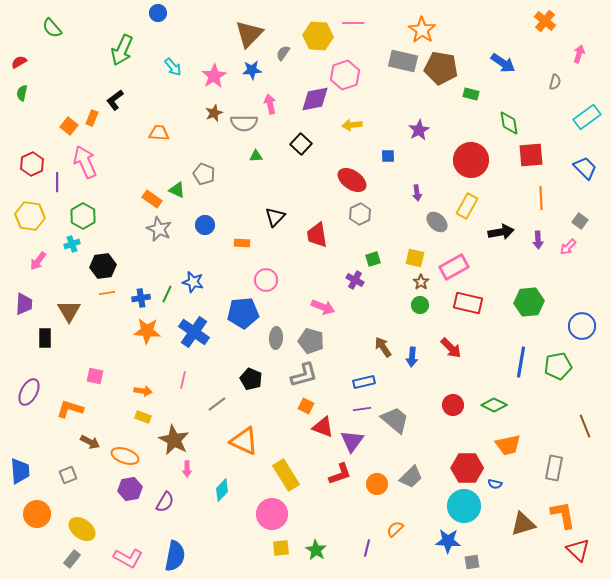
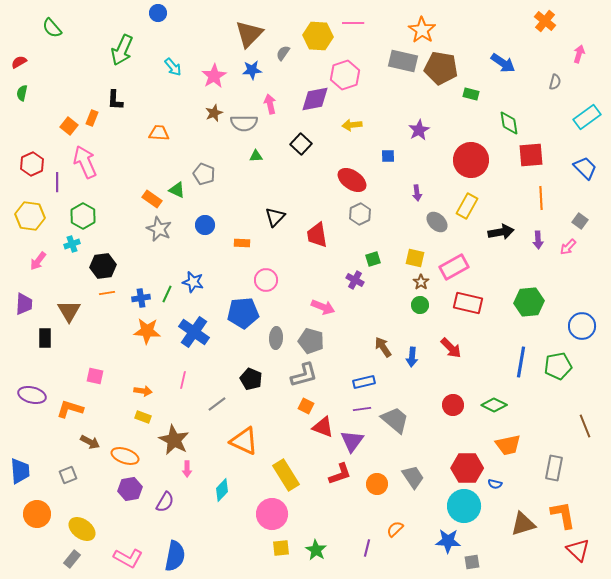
black L-shape at (115, 100): rotated 50 degrees counterclockwise
purple ellipse at (29, 392): moved 3 px right, 3 px down; rotated 76 degrees clockwise
gray trapezoid at (411, 477): moved 2 px right; rotated 80 degrees counterclockwise
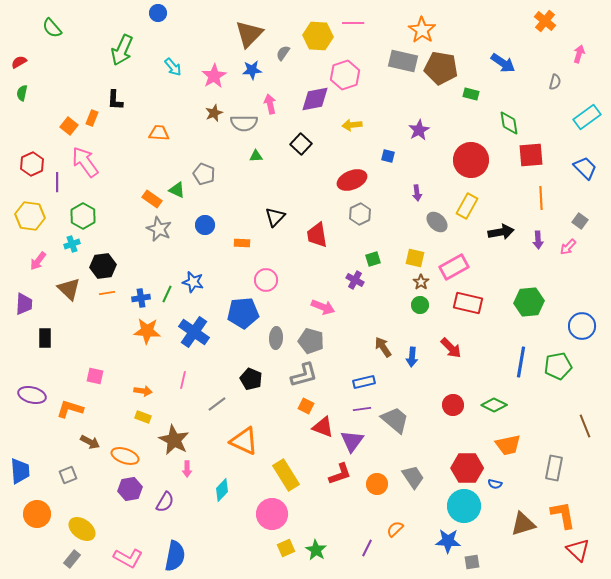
blue square at (388, 156): rotated 16 degrees clockwise
pink arrow at (85, 162): rotated 12 degrees counterclockwise
red ellipse at (352, 180): rotated 56 degrees counterclockwise
brown triangle at (69, 311): moved 22 px up; rotated 15 degrees counterclockwise
yellow square at (281, 548): moved 5 px right; rotated 18 degrees counterclockwise
purple line at (367, 548): rotated 12 degrees clockwise
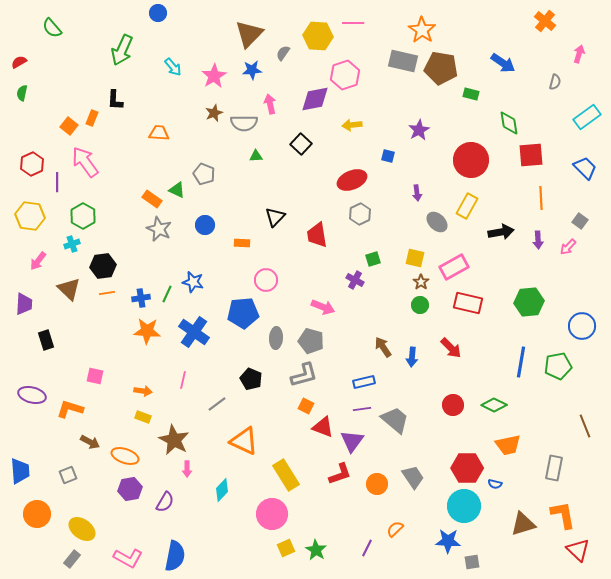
black rectangle at (45, 338): moved 1 px right, 2 px down; rotated 18 degrees counterclockwise
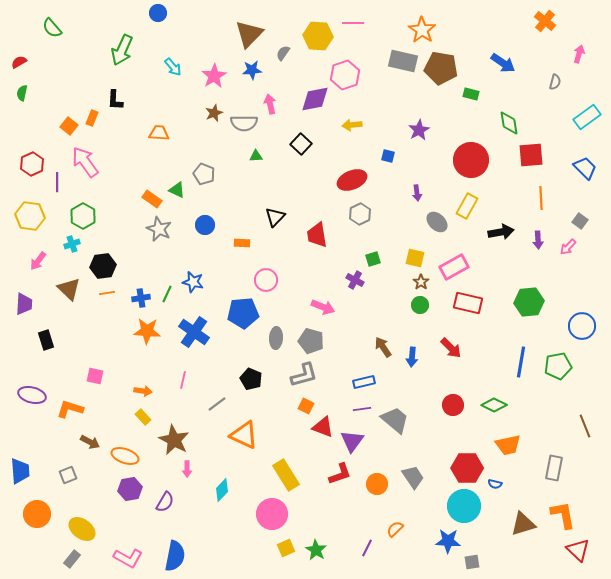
yellow rectangle at (143, 417): rotated 28 degrees clockwise
orange triangle at (244, 441): moved 6 px up
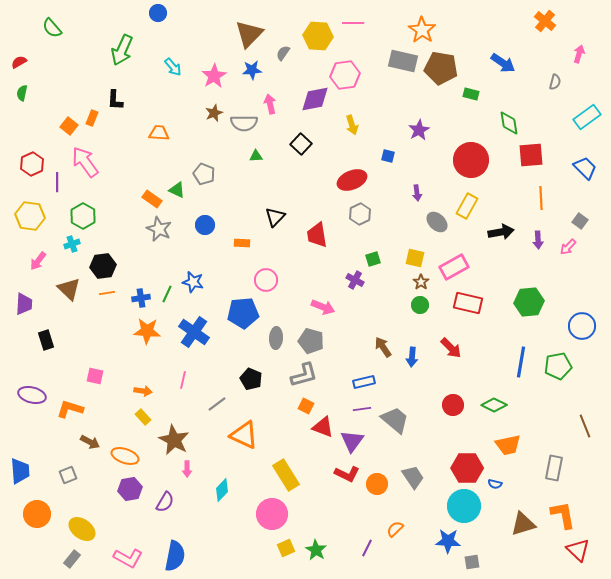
pink hexagon at (345, 75): rotated 12 degrees clockwise
yellow arrow at (352, 125): rotated 102 degrees counterclockwise
red L-shape at (340, 474): moved 7 px right; rotated 45 degrees clockwise
